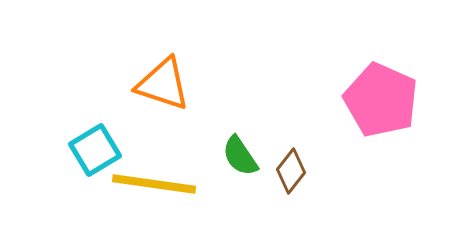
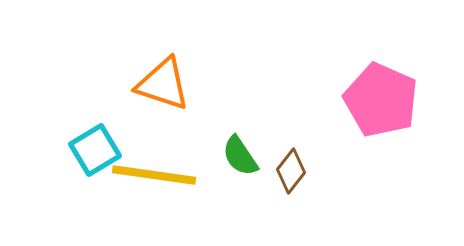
yellow line: moved 9 px up
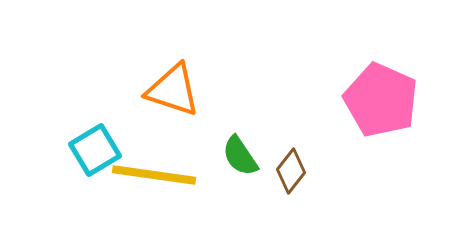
orange triangle: moved 10 px right, 6 px down
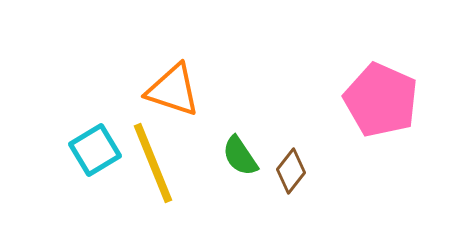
yellow line: moved 1 px left, 12 px up; rotated 60 degrees clockwise
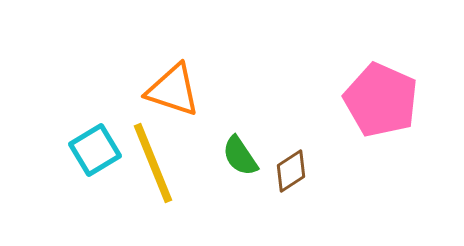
brown diamond: rotated 18 degrees clockwise
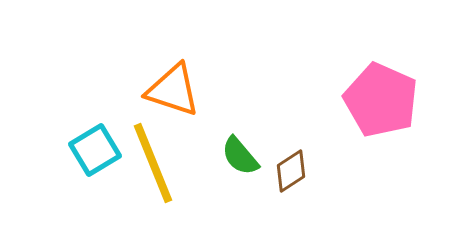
green semicircle: rotated 6 degrees counterclockwise
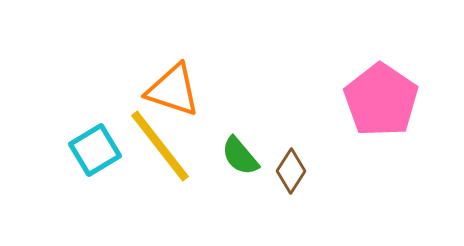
pink pentagon: rotated 10 degrees clockwise
yellow line: moved 7 px right, 17 px up; rotated 16 degrees counterclockwise
brown diamond: rotated 24 degrees counterclockwise
